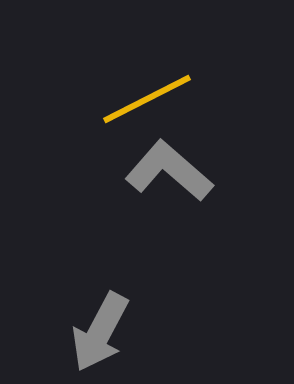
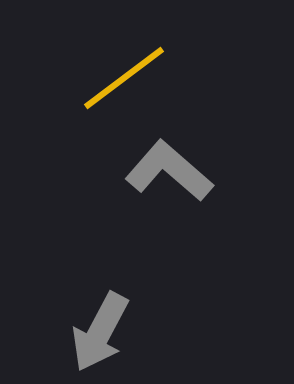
yellow line: moved 23 px left, 21 px up; rotated 10 degrees counterclockwise
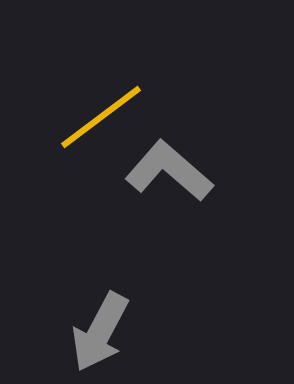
yellow line: moved 23 px left, 39 px down
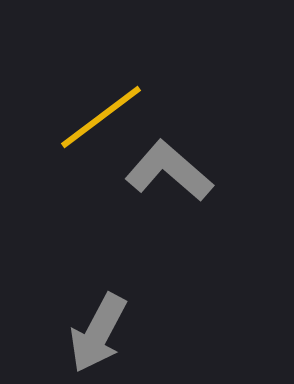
gray arrow: moved 2 px left, 1 px down
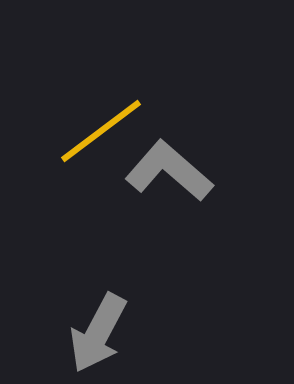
yellow line: moved 14 px down
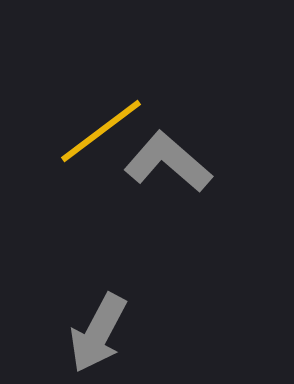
gray L-shape: moved 1 px left, 9 px up
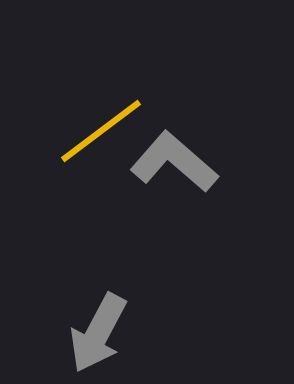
gray L-shape: moved 6 px right
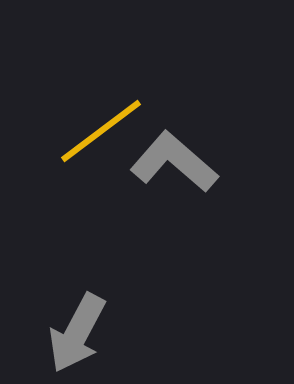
gray arrow: moved 21 px left
